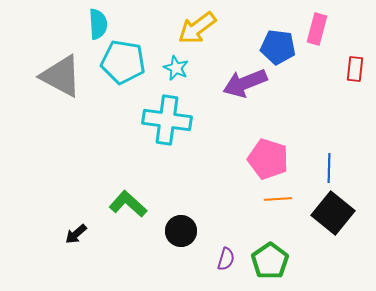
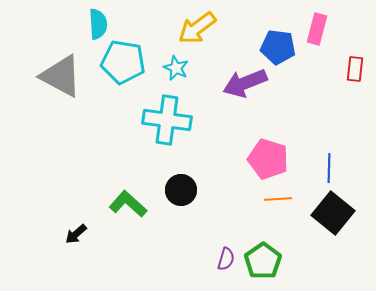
black circle: moved 41 px up
green pentagon: moved 7 px left
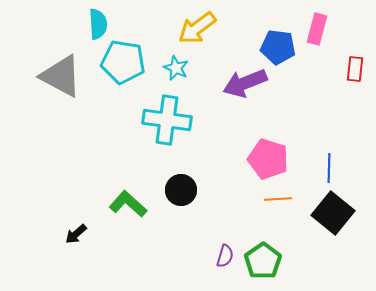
purple semicircle: moved 1 px left, 3 px up
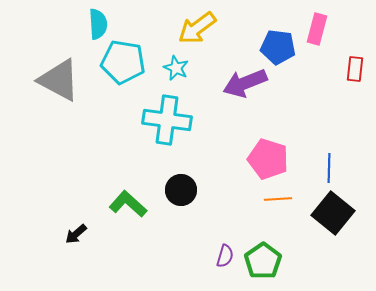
gray triangle: moved 2 px left, 4 px down
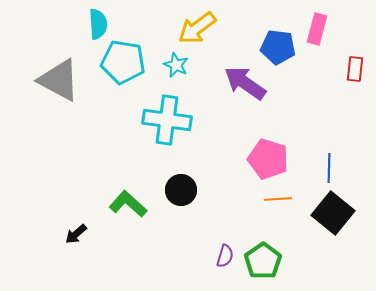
cyan star: moved 3 px up
purple arrow: rotated 57 degrees clockwise
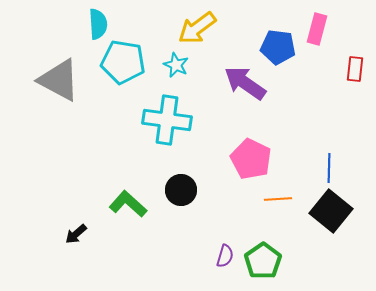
pink pentagon: moved 17 px left; rotated 9 degrees clockwise
black square: moved 2 px left, 2 px up
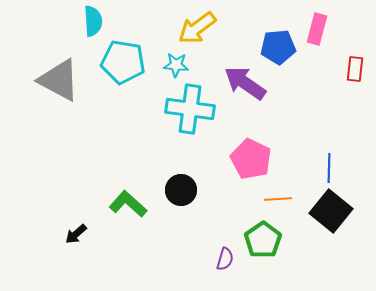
cyan semicircle: moved 5 px left, 3 px up
blue pentagon: rotated 12 degrees counterclockwise
cyan star: rotated 20 degrees counterclockwise
cyan cross: moved 23 px right, 11 px up
purple semicircle: moved 3 px down
green pentagon: moved 21 px up
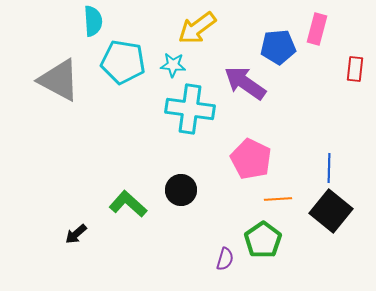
cyan star: moved 3 px left
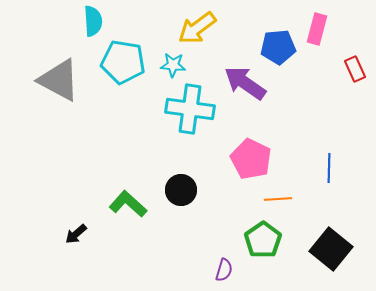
red rectangle: rotated 30 degrees counterclockwise
black square: moved 38 px down
purple semicircle: moved 1 px left, 11 px down
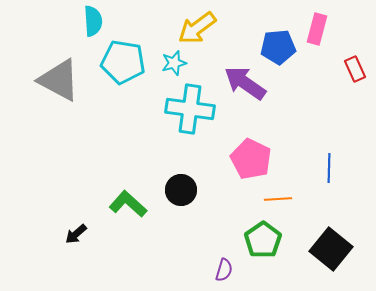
cyan star: moved 1 px right, 2 px up; rotated 20 degrees counterclockwise
